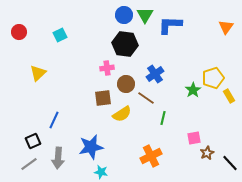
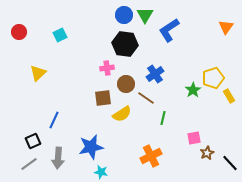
blue L-shape: moved 1 px left, 5 px down; rotated 35 degrees counterclockwise
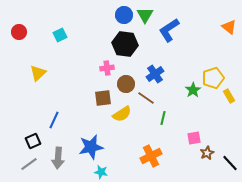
orange triangle: moved 3 px right; rotated 28 degrees counterclockwise
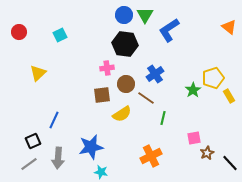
brown square: moved 1 px left, 3 px up
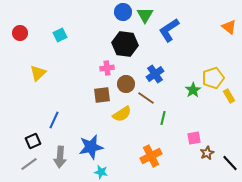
blue circle: moved 1 px left, 3 px up
red circle: moved 1 px right, 1 px down
gray arrow: moved 2 px right, 1 px up
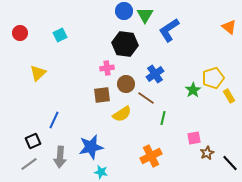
blue circle: moved 1 px right, 1 px up
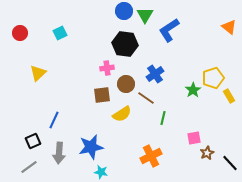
cyan square: moved 2 px up
gray arrow: moved 1 px left, 4 px up
gray line: moved 3 px down
